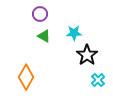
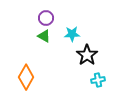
purple circle: moved 6 px right, 4 px down
cyan star: moved 2 px left, 1 px down
cyan cross: rotated 32 degrees clockwise
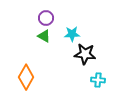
black star: moved 2 px left, 1 px up; rotated 30 degrees counterclockwise
cyan cross: rotated 16 degrees clockwise
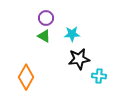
black star: moved 6 px left, 5 px down; rotated 15 degrees counterclockwise
cyan cross: moved 1 px right, 4 px up
